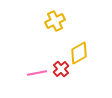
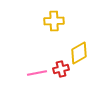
yellow cross: moved 1 px left; rotated 24 degrees clockwise
red cross: rotated 28 degrees clockwise
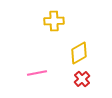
red cross: moved 21 px right, 10 px down; rotated 28 degrees counterclockwise
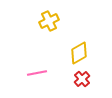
yellow cross: moved 5 px left; rotated 24 degrees counterclockwise
